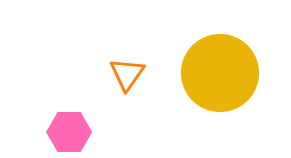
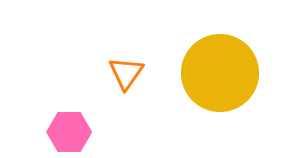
orange triangle: moved 1 px left, 1 px up
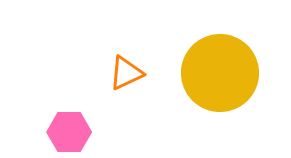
orange triangle: rotated 30 degrees clockwise
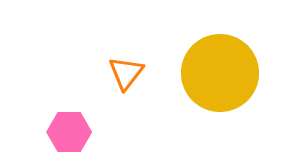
orange triangle: rotated 27 degrees counterclockwise
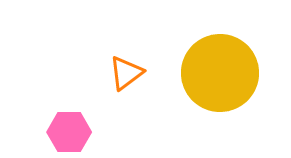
orange triangle: rotated 15 degrees clockwise
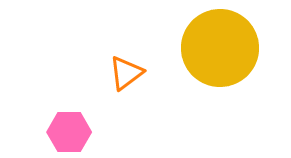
yellow circle: moved 25 px up
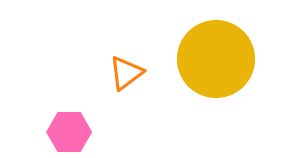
yellow circle: moved 4 px left, 11 px down
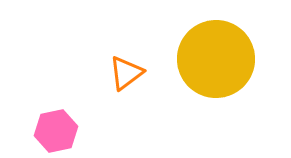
pink hexagon: moved 13 px left, 1 px up; rotated 12 degrees counterclockwise
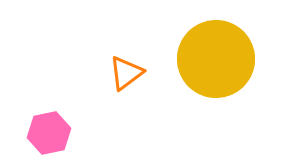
pink hexagon: moved 7 px left, 2 px down
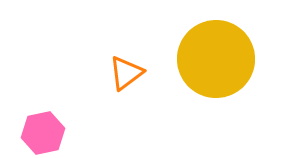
pink hexagon: moved 6 px left
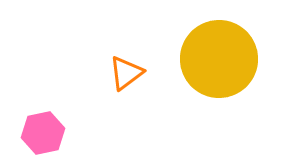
yellow circle: moved 3 px right
